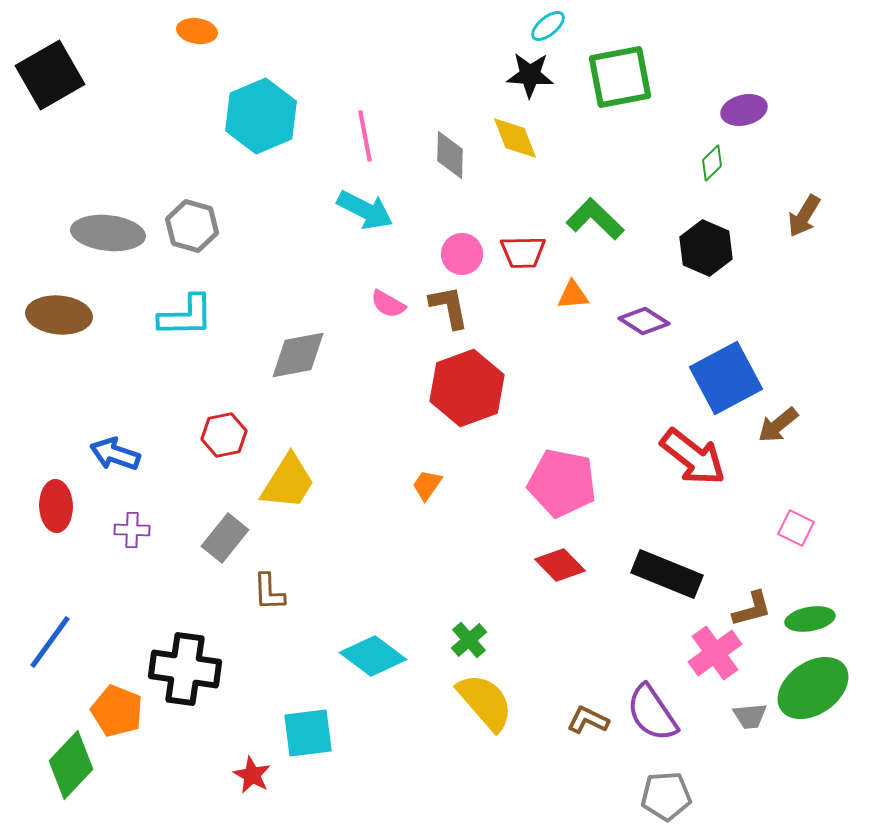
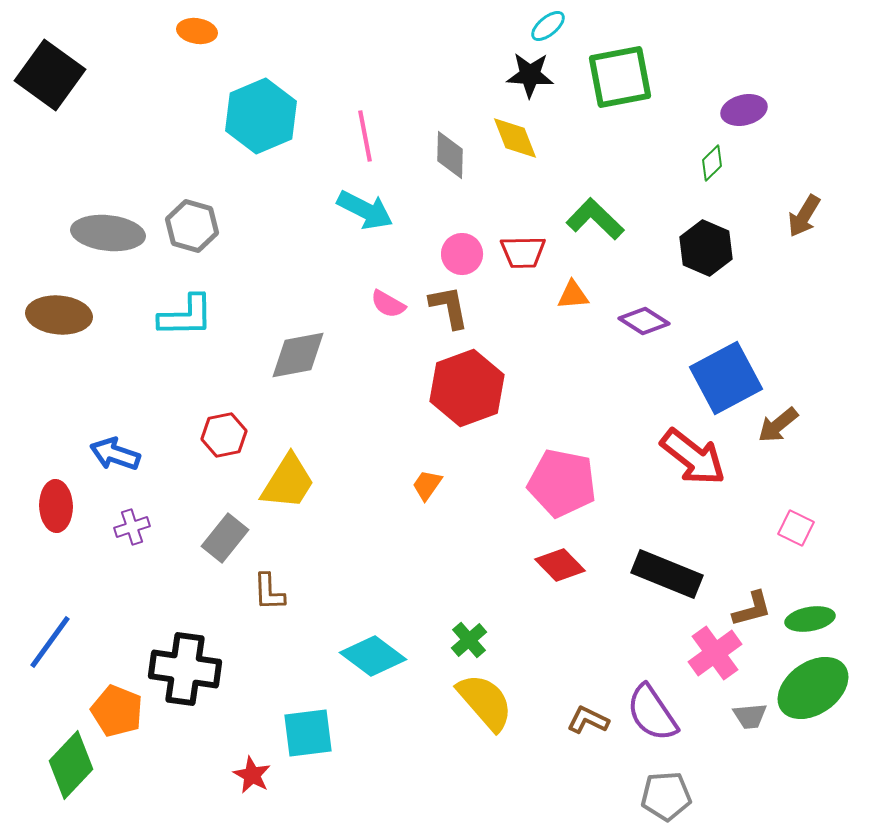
black square at (50, 75): rotated 24 degrees counterclockwise
purple cross at (132, 530): moved 3 px up; rotated 20 degrees counterclockwise
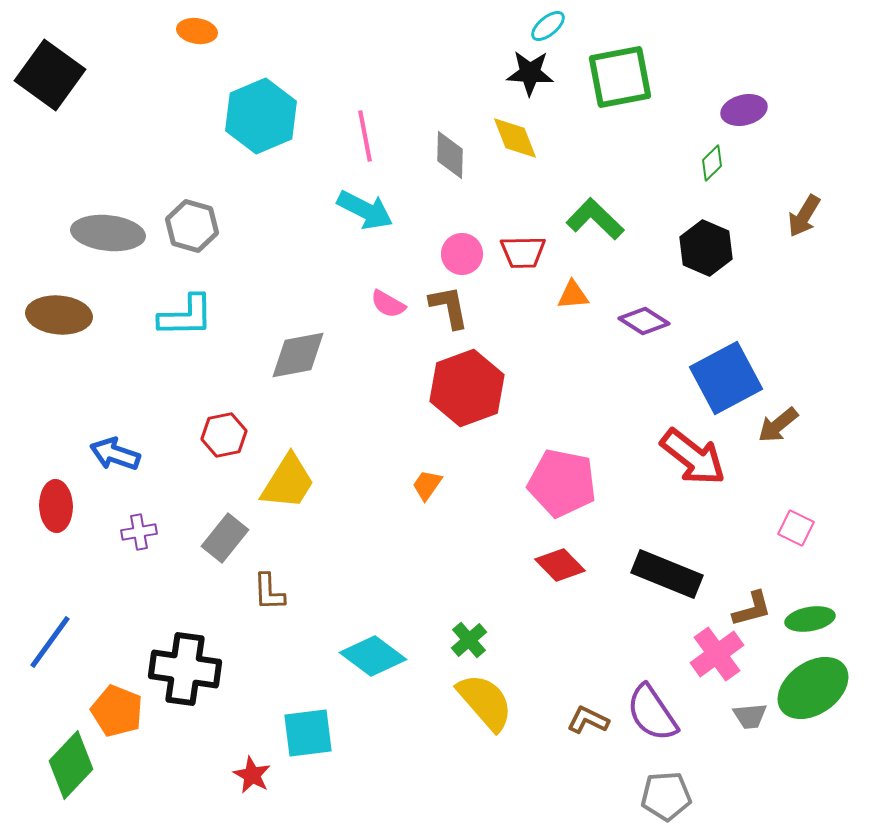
black star at (530, 75): moved 2 px up
purple cross at (132, 527): moved 7 px right, 5 px down; rotated 8 degrees clockwise
pink cross at (715, 653): moved 2 px right, 1 px down
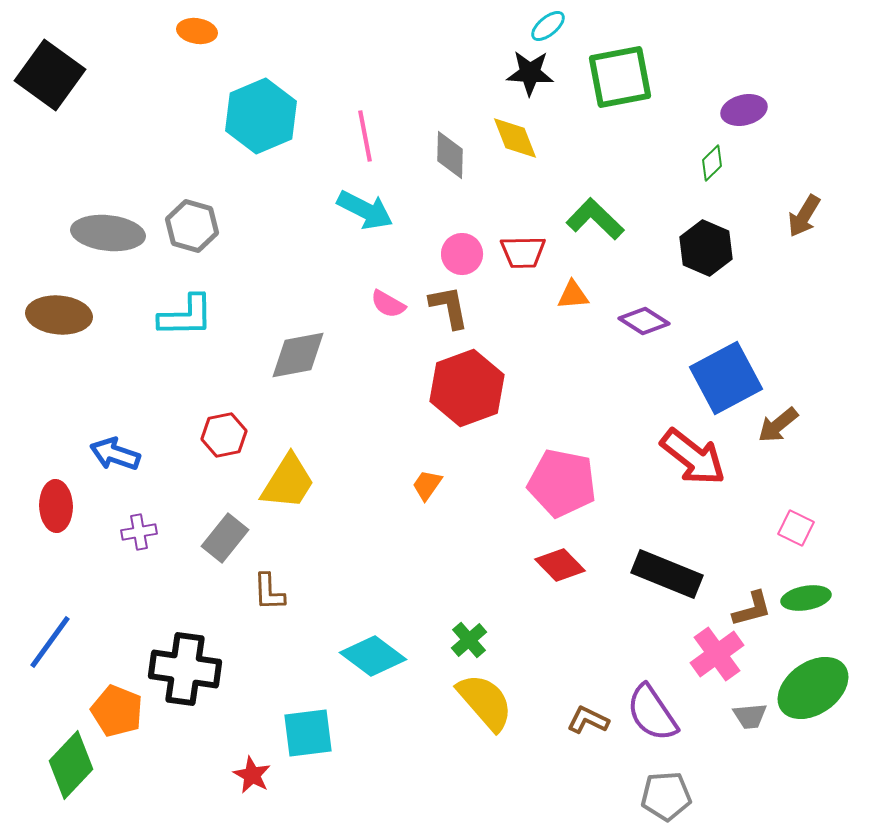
green ellipse at (810, 619): moved 4 px left, 21 px up
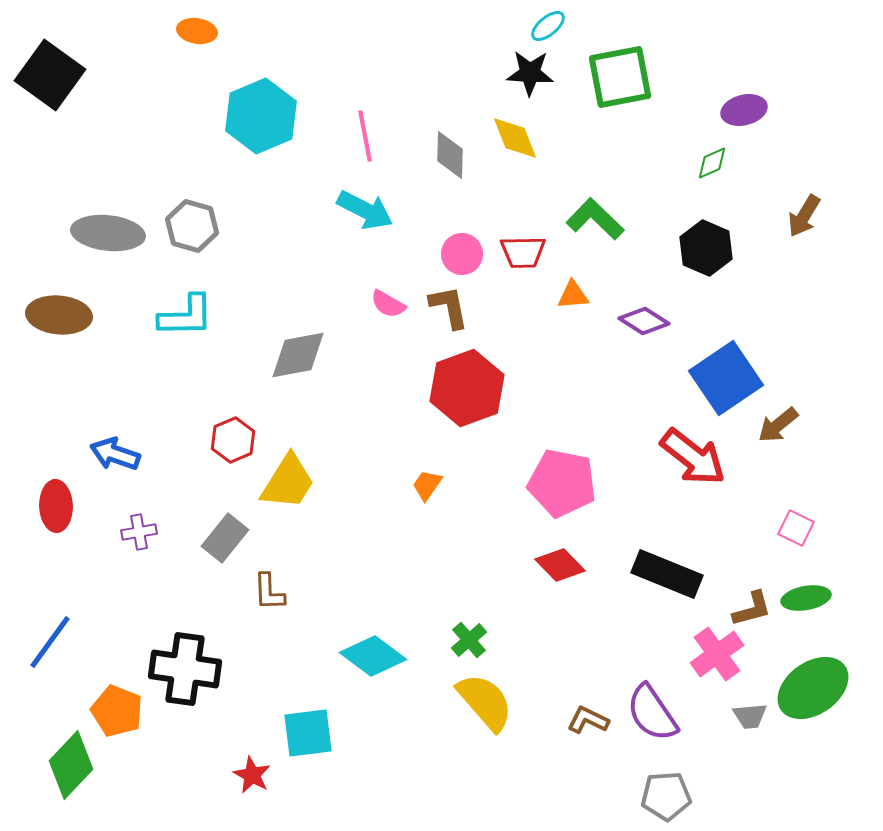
green diamond at (712, 163): rotated 21 degrees clockwise
blue square at (726, 378): rotated 6 degrees counterclockwise
red hexagon at (224, 435): moved 9 px right, 5 px down; rotated 12 degrees counterclockwise
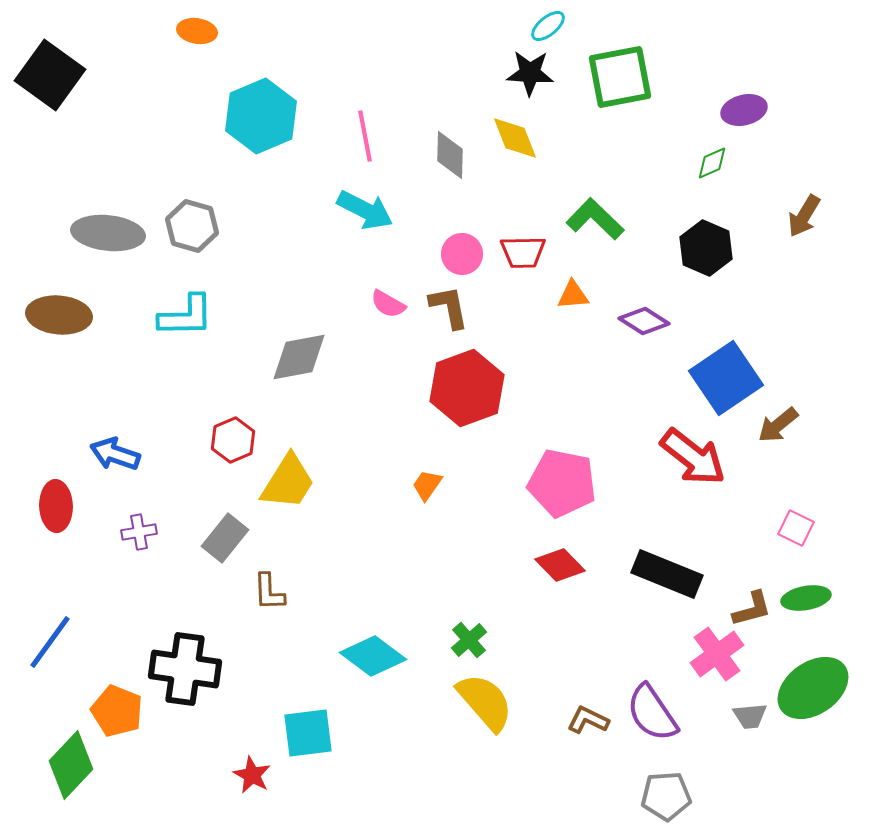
gray diamond at (298, 355): moved 1 px right, 2 px down
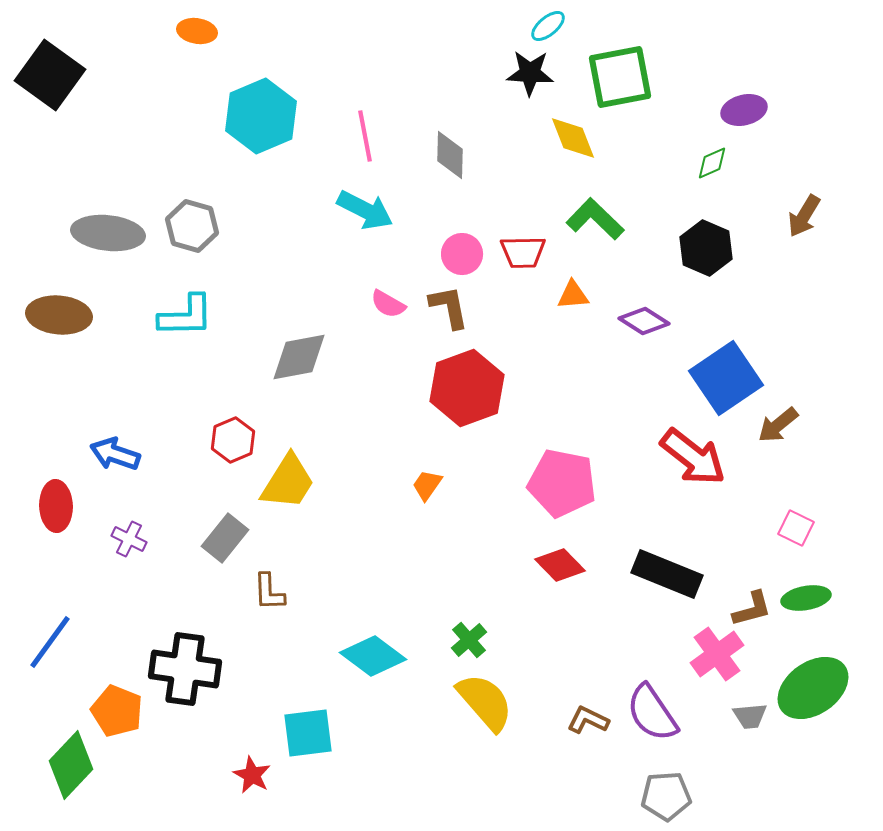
yellow diamond at (515, 138): moved 58 px right
purple cross at (139, 532): moved 10 px left, 7 px down; rotated 36 degrees clockwise
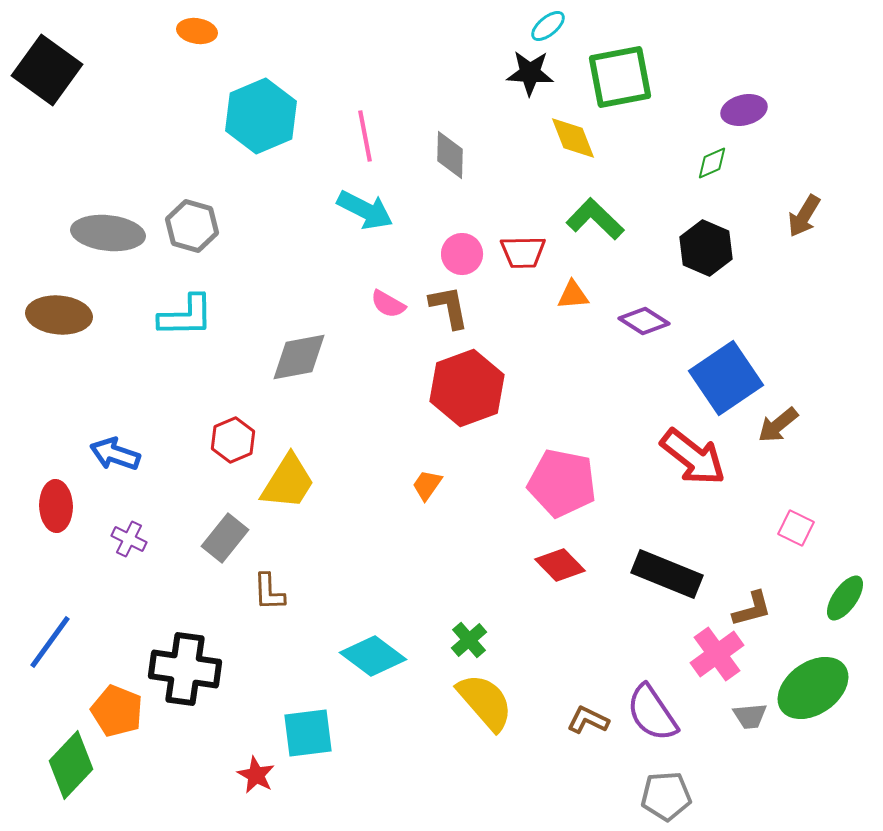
black square at (50, 75): moved 3 px left, 5 px up
green ellipse at (806, 598): moved 39 px right; rotated 45 degrees counterclockwise
red star at (252, 775): moved 4 px right
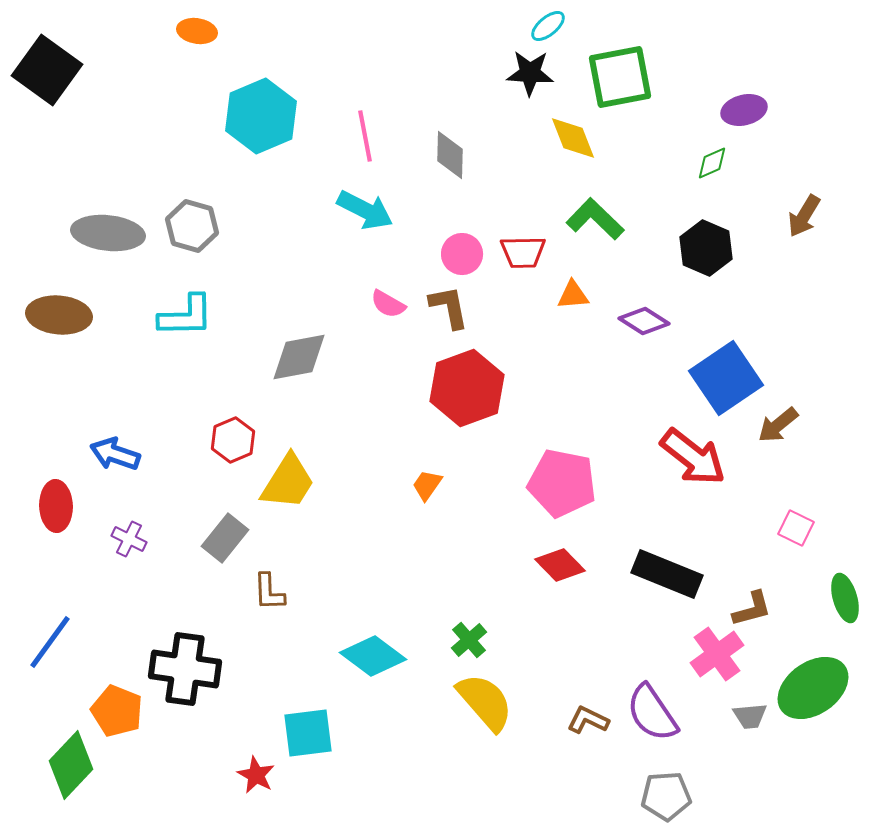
green ellipse at (845, 598): rotated 51 degrees counterclockwise
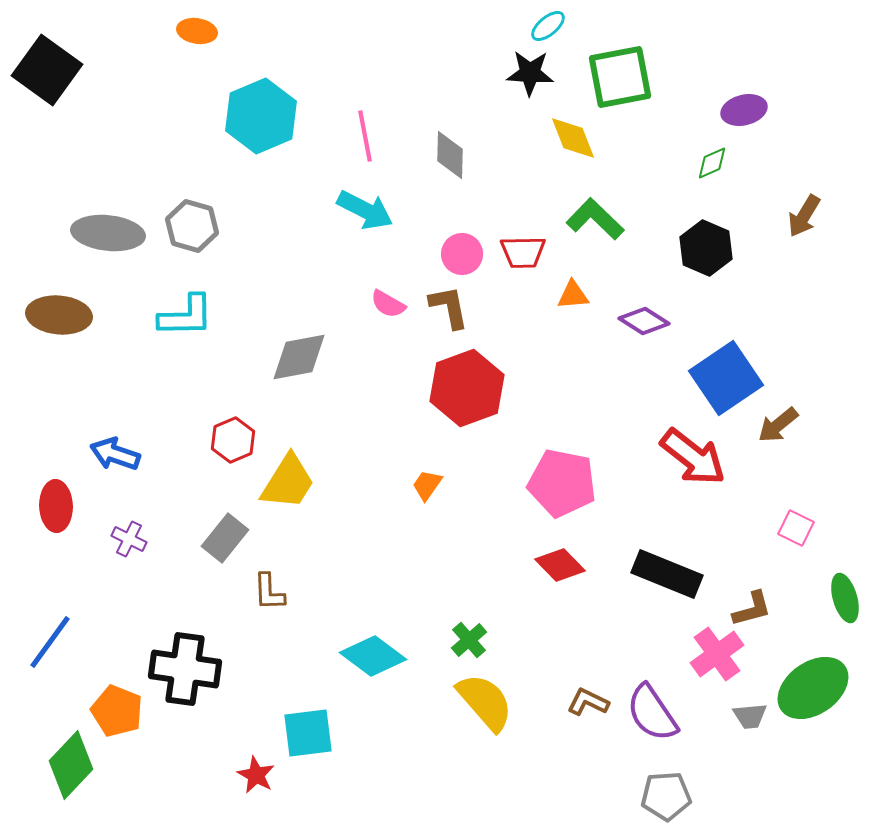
brown L-shape at (588, 720): moved 18 px up
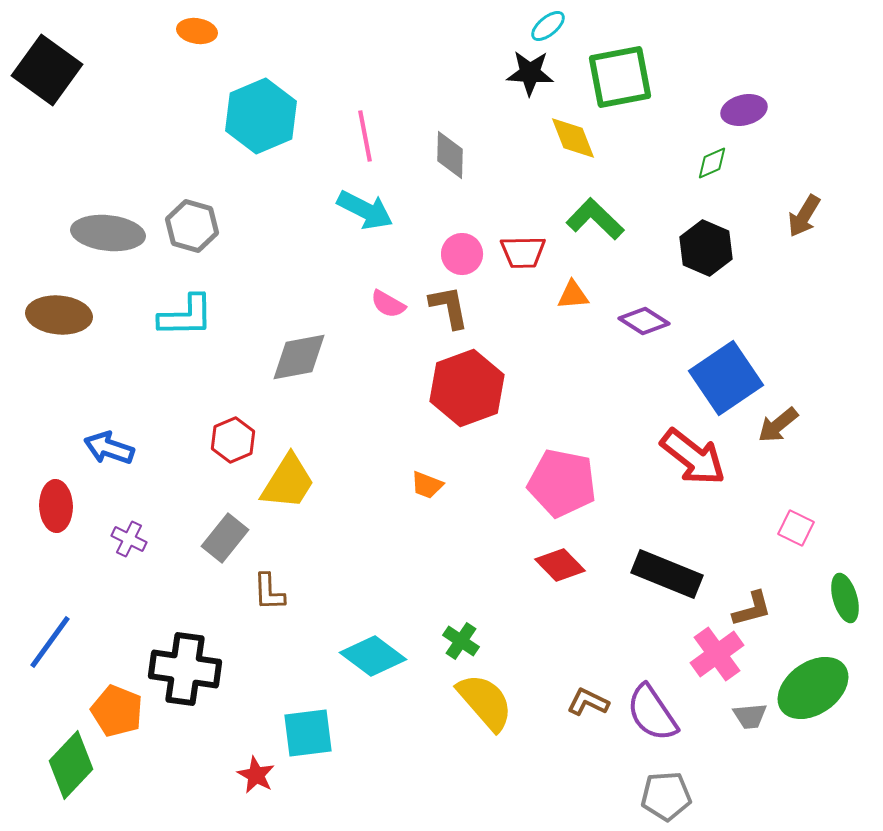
blue arrow at (115, 454): moved 6 px left, 6 px up
orange trapezoid at (427, 485): rotated 104 degrees counterclockwise
green cross at (469, 640): moved 8 px left, 1 px down; rotated 15 degrees counterclockwise
